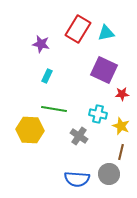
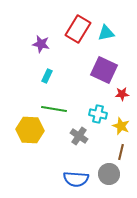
blue semicircle: moved 1 px left
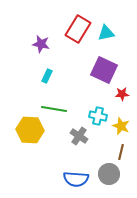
cyan cross: moved 2 px down
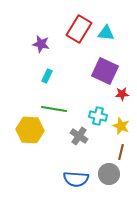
red rectangle: moved 1 px right
cyan triangle: rotated 18 degrees clockwise
purple square: moved 1 px right, 1 px down
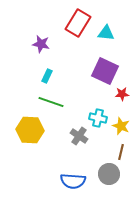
red rectangle: moved 1 px left, 6 px up
green line: moved 3 px left, 7 px up; rotated 10 degrees clockwise
cyan cross: moved 2 px down
blue semicircle: moved 3 px left, 2 px down
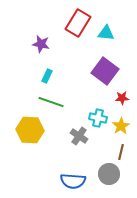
purple square: rotated 12 degrees clockwise
red star: moved 4 px down
yellow star: rotated 18 degrees clockwise
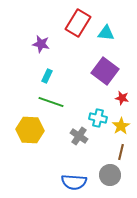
red star: rotated 16 degrees clockwise
gray circle: moved 1 px right, 1 px down
blue semicircle: moved 1 px right, 1 px down
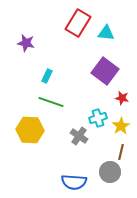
purple star: moved 15 px left, 1 px up
cyan cross: rotated 30 degrees counterclockwise
gray circle: moved 3 px up
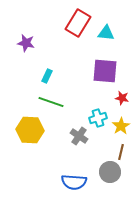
purple square: rotated 32 degrees counterclockwise
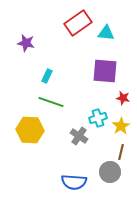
red rectangle: rotated 24 degrees clockwise
red star: moved 1 px right
